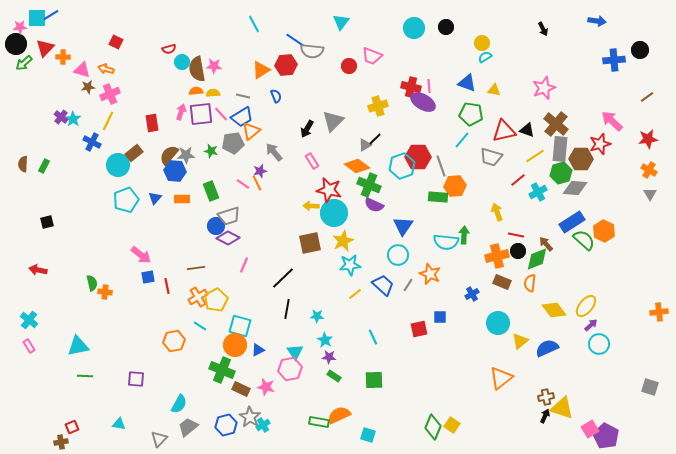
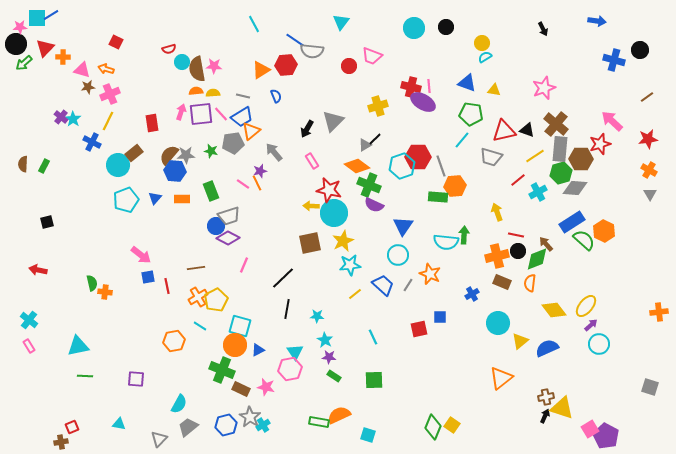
blue cross at (614, 60): rotated 20 degrees clockwise
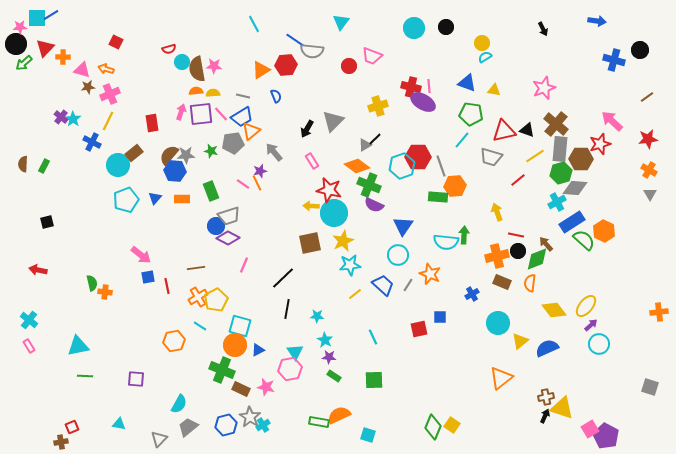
cyan cross at (538, 192): moved 19 px right, 10 px down
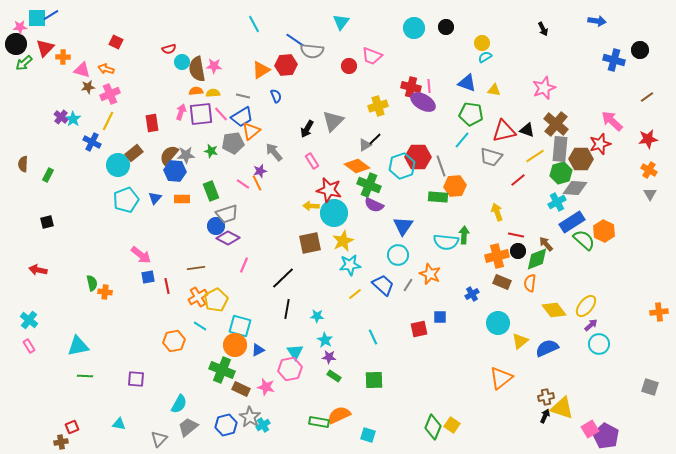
green rectangle at (44, 166): moved 4 px right, 9 px down
gray trapezoid at (229, 216): moved 2 px left, 2 px up
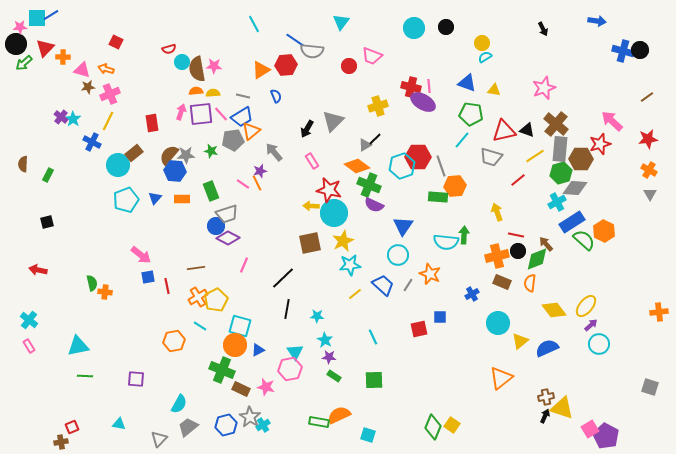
blue cross at (614, 60): moved 9 px right, 9 px up
gray pentagon at (233, 143): moved 3 px up
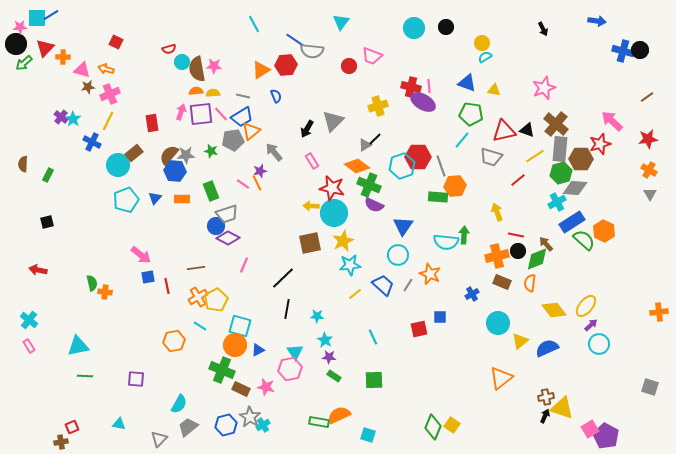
red star at (329, 190): moved 3 px right, 2 px up
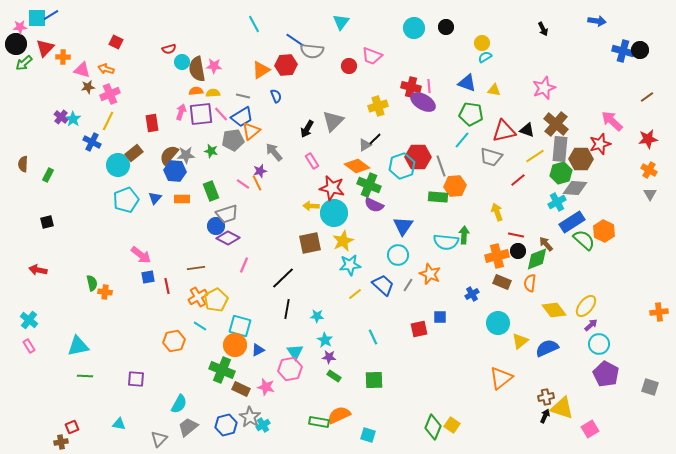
purple pentagon at (606, 436): moved 62 px up
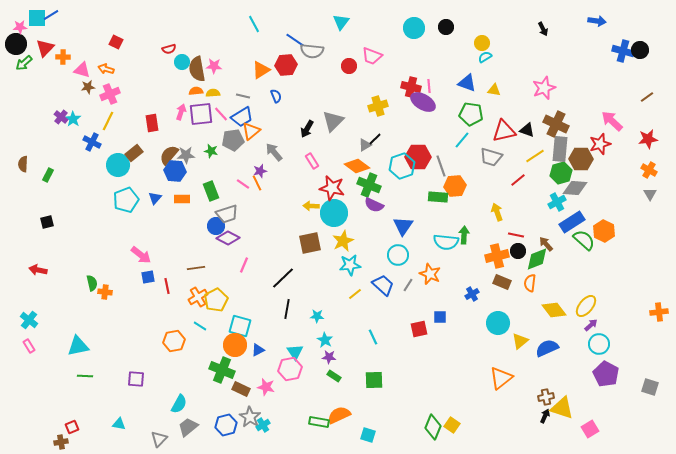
brown cross at (556, 124): rotated 15 degrees counterclockwise
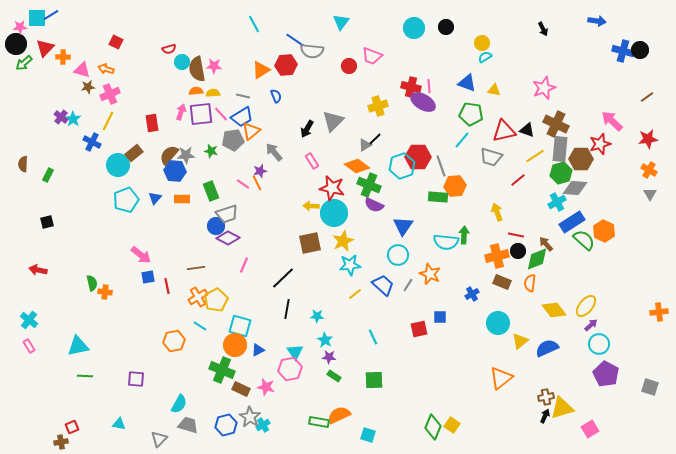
yellow triangle at (562, 408): rotated 35 degrees counterclockwise
gray trapezoid at (188, 427): moved 2 px up; rotated 55 degrees clockwise
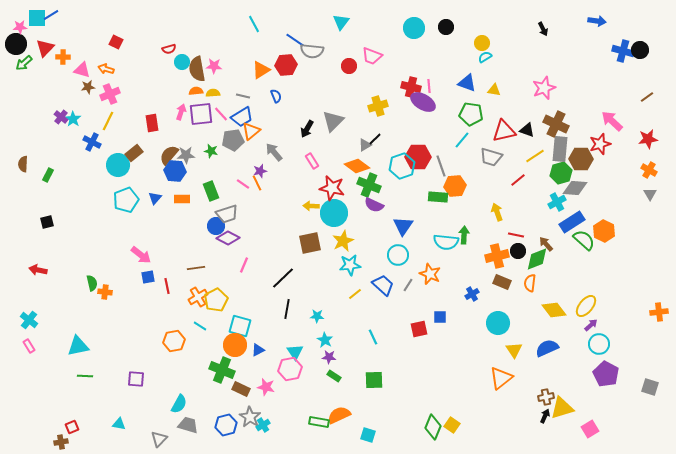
yellow triangle at (520, 341): moved 6 px left, 9 px down; rotated 24 degrees counterclockwise
